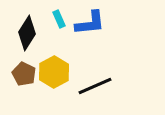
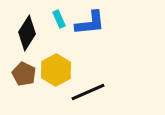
yellow hexagon: moved 2 px right, 2 px up
black line: moved 7 px left, 6 px down
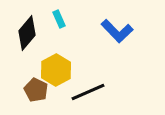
blue L-shape: moved 27 px right, 8 px down; rotated 52 degrees clockwise
black diamond: rotated 8 degrees clockwise
brown pentagon: moved 12 px right, 16 px down
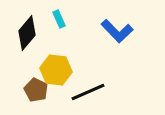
yellow hexagon: rotated 24 degrees counterclockwise
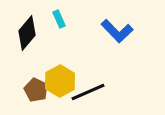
yellow hexagon: moved 4 px right, 11 px down; rotated 24 degrees clockwise
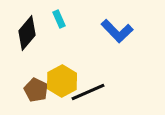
yellow hexagon: moved 2 px right
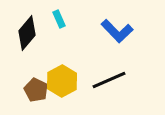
black line: moved 21 px right, 12 px up
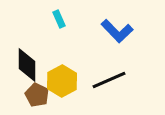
black diamond: moved 32 px down; rotated 40 degrees counterclockwise
brown pentagon: moved 1 px right, 5 px down
